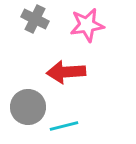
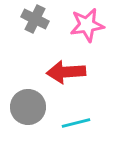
cyan line: moved 12 px right, 3 px up
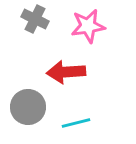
pink star: moved 1 px right, 1 px down
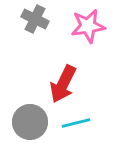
red arrow: moved 3 px left, 12 px down; rotated 60 degrees counterclockwise
gray circle: moved 2 px right, 15 px down
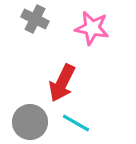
pink star: moved 4 px right, 2 px down; rotated 20 degrees clockwise
red arrow: moved 1 px left, 1 px up
cyan line: rotated 44 degrees clockwise
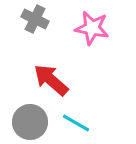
red arrow: moved 11 px left, 3 px up; rotated 105 degrees clockwise
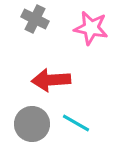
pink star: moved 1 px left
red arrow: rotated 45 degrees counterclockwise
gray circle: moved 2 px right, 2 px down
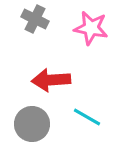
cyan line: moved 11 px right, 6 px up
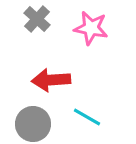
gray cross: moved 2 px right; rotated 16 degrees clockwise
gray circle: moved 1 px right
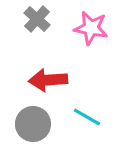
red arrow: moved 3 px left
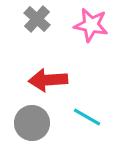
pink star: moved 3 px up
gray circle: moved 1 px left, 1 px up
